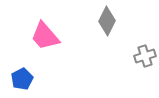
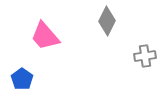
gray cross: rotated 10 degrees clockwise
blue pentagon: rotated 10 degrees counterclockwise
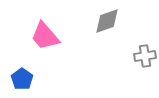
gray diamond: rotated 44 degrees clockwise
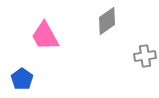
gray diamond: rotated 16 degrees counterclockwise
pink trapezoid: rotated 12 degrees clockwise
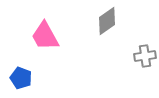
blue pentagon: moved 1 px left, 1 px up; rotated 15 degrees counterclockwise
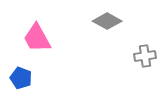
gray diamond: rotated 64 degrees clockwise
pink trapezoid: moved 8 px left, 2 px down
